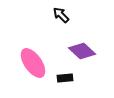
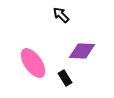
purple diamond: rotated 40 degrees counterclockwise
black rectangle: rotated 63 degrees clockwise
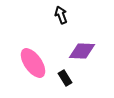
black arrow: rotated 24 degrees clockwise
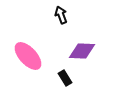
pink ellipse: moved 5 px left, 7 px up; rotated 8 degrees counterclockwise
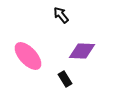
black arrow: rotated 18 degrees counterclockwise
black rectangle: moved 1 px down
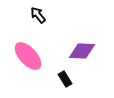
black arrow: moved 23 px left
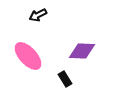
black arrow: rotated 78 degrees counterclockwise
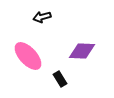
black arrow: moved 4 px right, 2 px down; rotated 12 degrees clockwise
black rectangle: moved 5 px left
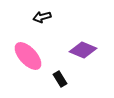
purple diamond: moved 1 px right, 1 px up; rotated 20 degrees clockwise
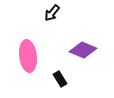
black arrow: moved 10 px right, 4 px up; rotated 36 degrees counterclockwise
pink ellipse: rotated 36 degrees clockwise
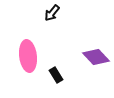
purple diamond: moved 13 px right, 7 px down; rotated 24 degrees clockwise
black rectangle: moved 4 px left, 4 px up
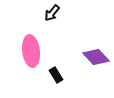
pink ellipse: moved 3 px right, 5 px up
